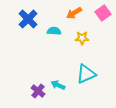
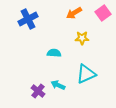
blue cross: rotated 18 degrees clockwise
cyan semicircle: moved 22 px down
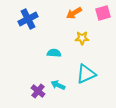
pink square: rotated 21 degrees clockwise
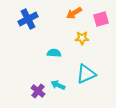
pink square: moved 2 px left, 6 px down
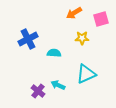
blue cross: moved 20 px down
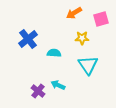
blue cross: rotated 12 degrees counterclockwise
cyan triangle: moved 2 px right, 9 px up; rotated 40 degrees counterclockwise
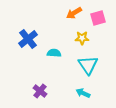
pink square: moved 3 px left, 1 px up
cyan arrow: moved 25 px right, 8 px down
purple cross: moved 2 px right
